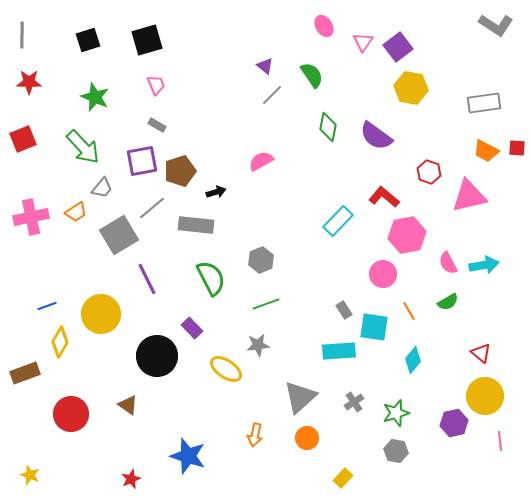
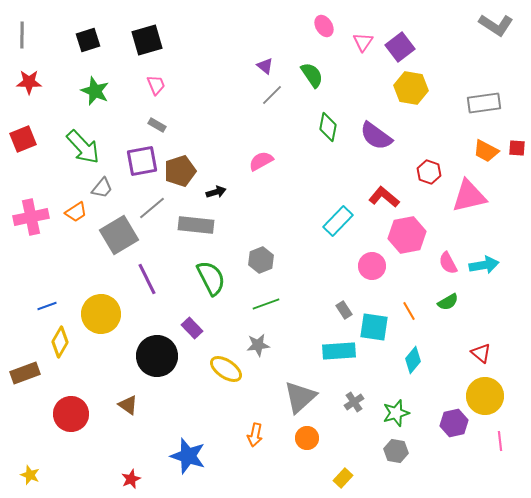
purple square at (398, 47): moved 2 px right
green star at (95, 97): moved 6 px up
pink circle at (383, 274): moved 11 px left, 8 px up
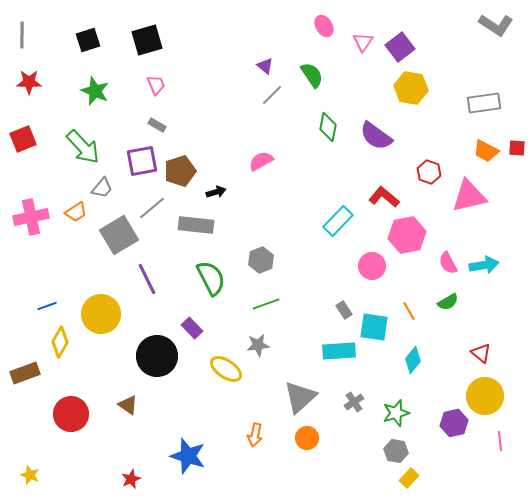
yellow rectangle at (343, 478): moved 66 px right
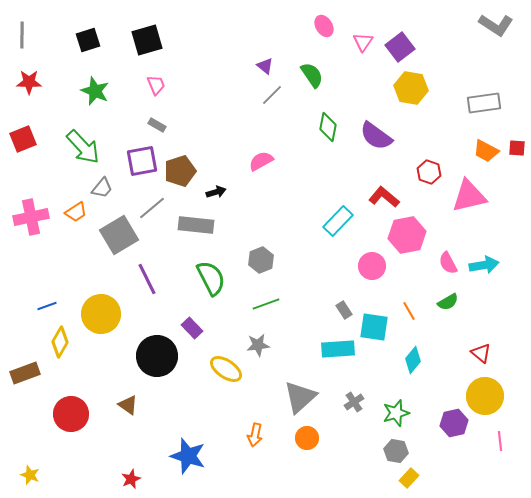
cyan rectangle at (339, 351): moved 1 px left, 2 px up
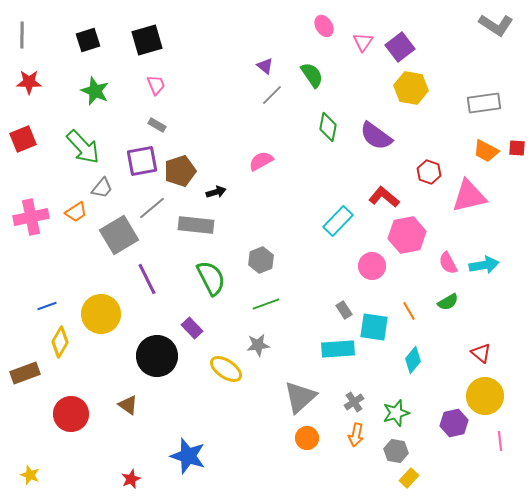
orange arrow at (255, 435): moved 101 px right
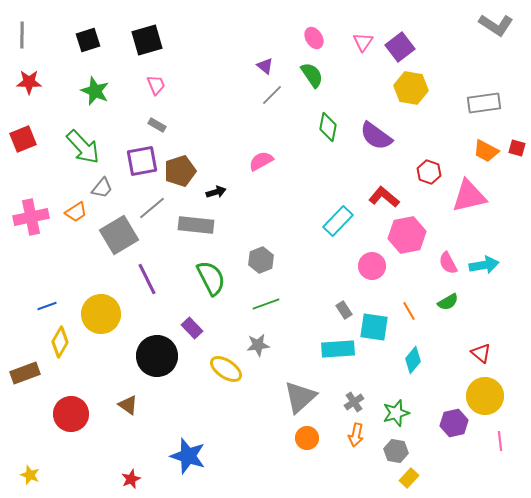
pink ellipse at (324, 26): moved 10 px left, 12 px down
red square at (517, 148): rotated 12 degrees clockwise
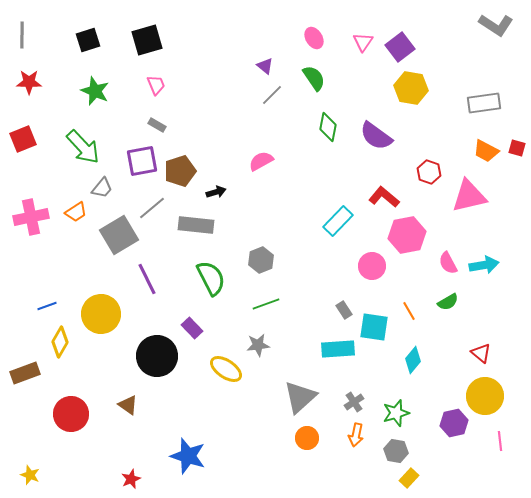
green semicircle at (312, 75): moved 2 px right, 3 px down
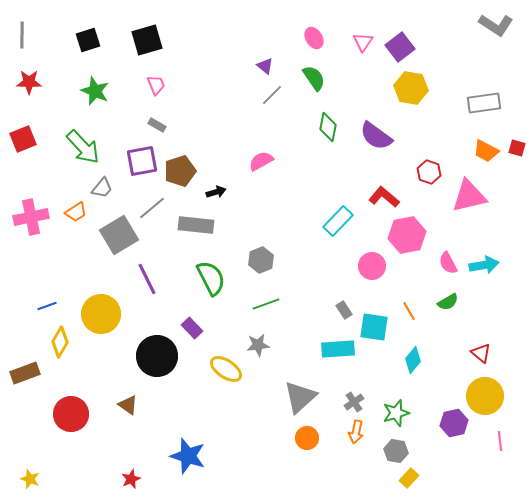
orange arrow at (356, 435): moved 3 px up
yellow star at (30, 475): moved 4 px down
